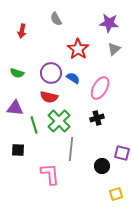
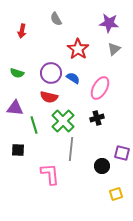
green cross: moved 4 px right
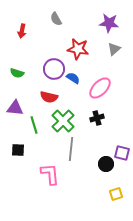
red star: rotated 25 degrees counterclockwise
purple circle: moved 3 px right, 4 px up
pink ellipse: rotated 15 degrees clockwise
black circle: moved 4 px right, 2 px up
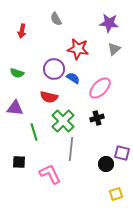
green line: moved 7 px down
black square: moved 1 px right, 12 px down
pink L-shape: rotated 20 degrees counterclockwise
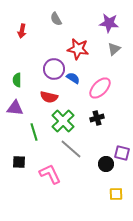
green semicircle: moved 7 px down; rotated 72 degrees clockwise
gray line: rotated 55 degrees counterclockwise
yellow square: rotated 16 degrees clockwise
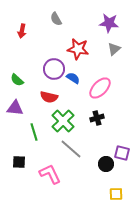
green semicircle: rotated 48 degrees counterclockwise
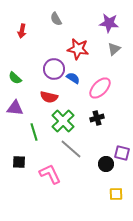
green semicircle: moved 2 px left, 2 px up
